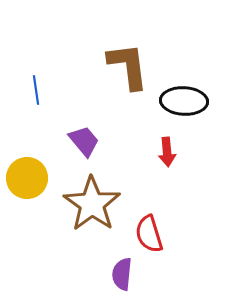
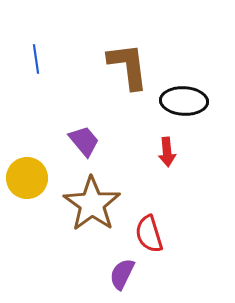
blue line: moved 31 px up
purple semicircle: rotated 20 degrees clockwise
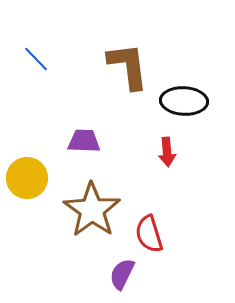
blue line: rotated 36 degrees counterclockwise
purple trapezoid: rotated 48 degrees counterclockwise
brown star: moved 6 px down
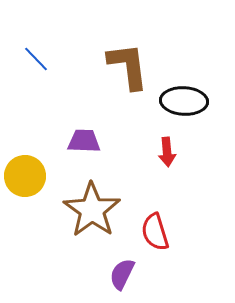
yellow circle: moved 2 px left, 2 px up
red semicircle: moved 6 px right, 2 px up
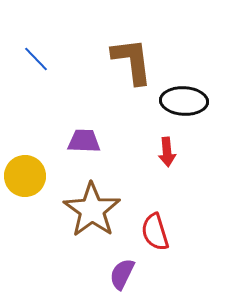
brown L-shape: moved 4 px right, 5 px up
